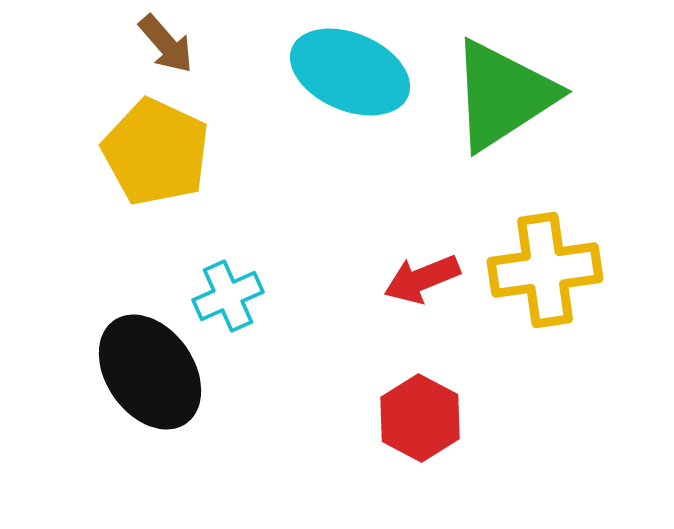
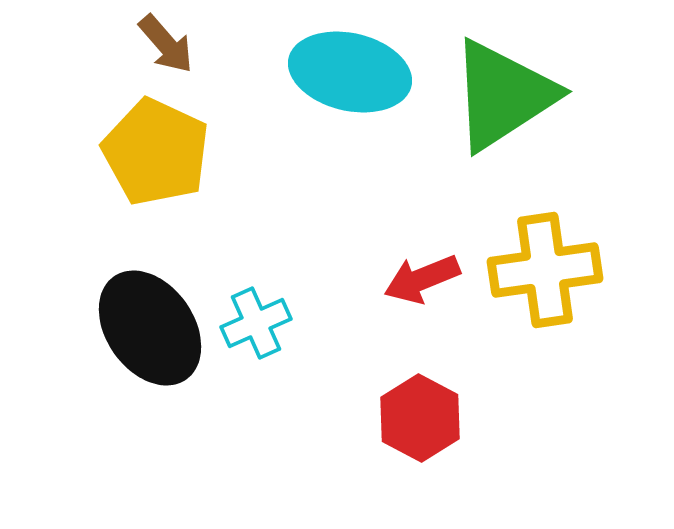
cyan ellipse: rotated 10 degrees counterclockwise
cyan cross: moved 28 px right, 27 px down
black ellipse: moved 44 px up
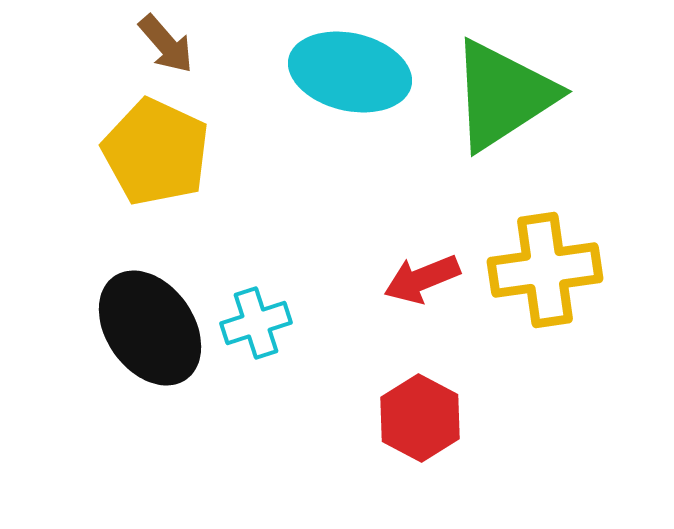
cyan cross: rotated 6 degrees clockwise
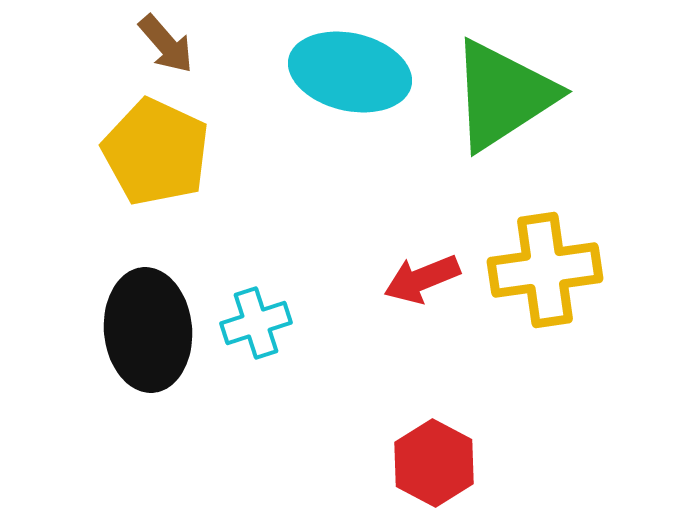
black ellipse: moved 2 px left, 2 px down; rotated 30 degrees clockwise
red hexagon: moved 14 px right, 45 px down
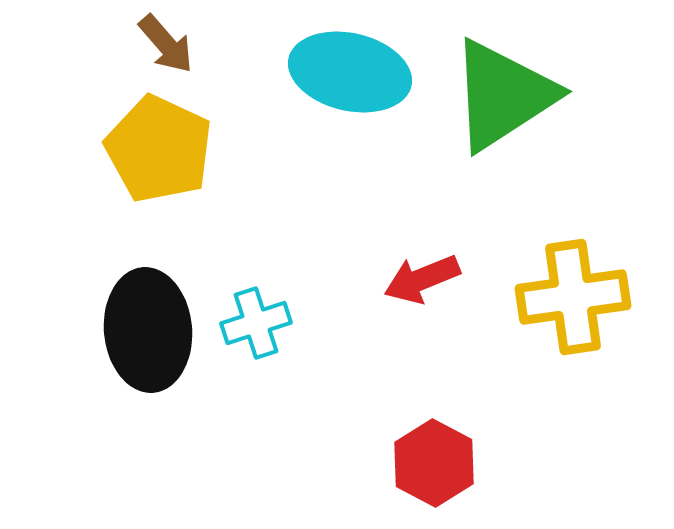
yellow pentagon: moved 3 px right, 3 px up
yellow cross: moved 28 px right, 27 px down
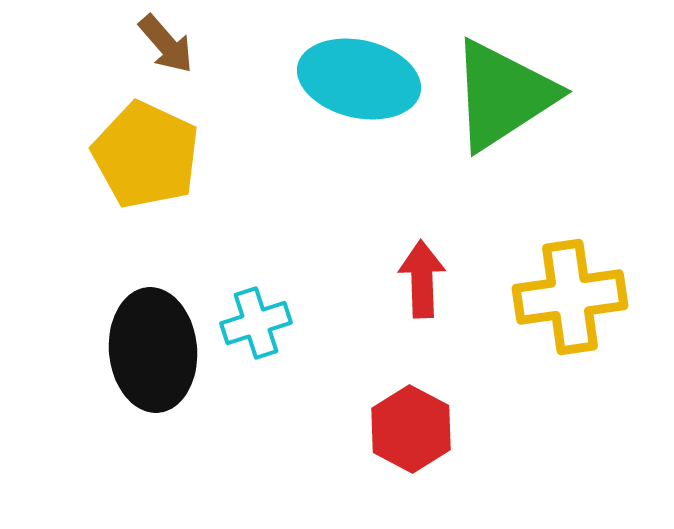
cyan ellipse: moved 9 px right, 7 px down
yellow pentagon: moved 13 px left, 6 px down
red arrow: rotated 110 degrees clockwise
yellow cross: moved 3 px left
black ellipse: moved 5 px right, 20 px down
red hexagon: moved 23 px left, 34 px up
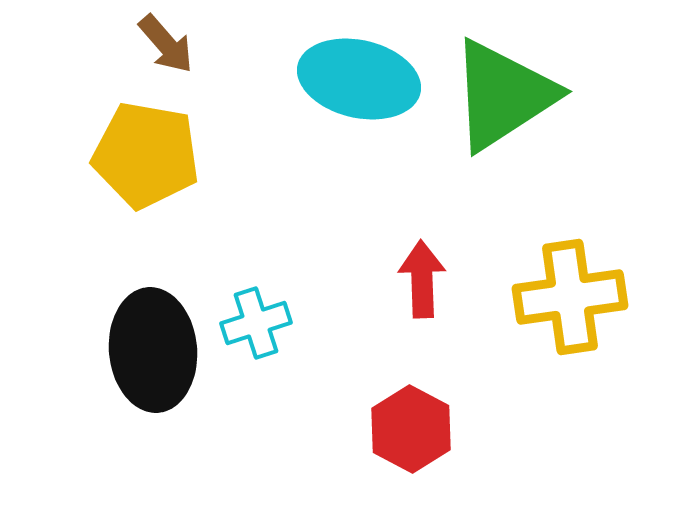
yellow pentagon: rotated 15 degrees counterclockwise
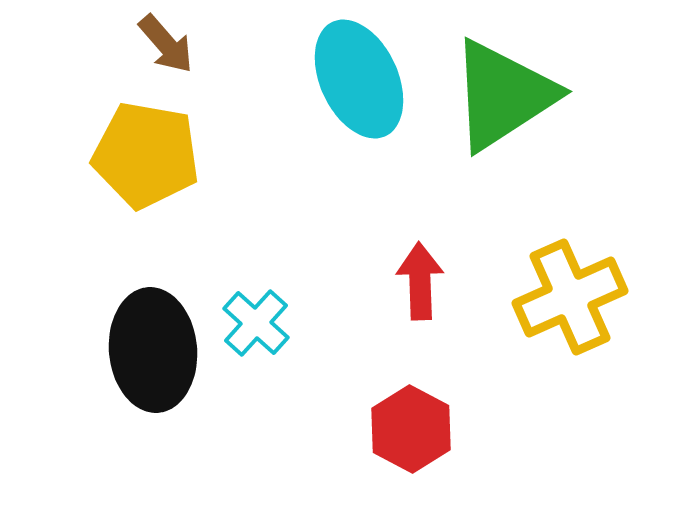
cyan ellipse: rotated 52 degrees clockwise
red arrow: moved 2 px left, 2 px down
yellow cross: rotated 16 degrees counterclockwise
cyan cross: rotated 30 degrees counterclockwise
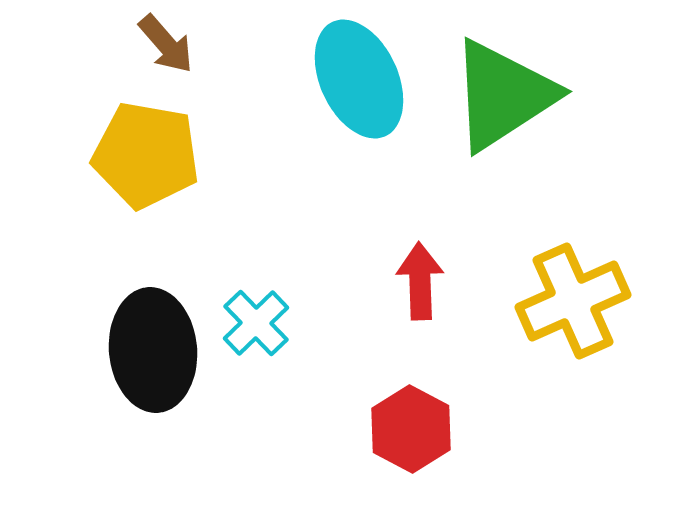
yellow cross: moved 3 px right, 4 px down
cyan cross: rotated 4 degrees clockwise
